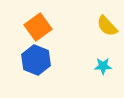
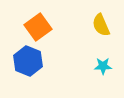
yellow semicircle: moved 6 px left, 1 px up; rotated 20 degrees clockwise
blue hexagon: moved 8 px left, 1 px down
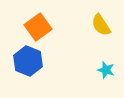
yellow semicircle: rotated 10 degrees counterclockwise
cyan star: moved 3 px right, 4 px down; rotated 18 degrees clockwise
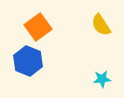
cyan star: moved 4 px left, 9 px down; rotated 24 degrees counterclockwise
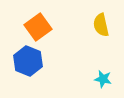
yellow semicircle: rotated 20 degrees clockwise
cyan star: moved 1 px right; rotated 18 degrees clockwise
